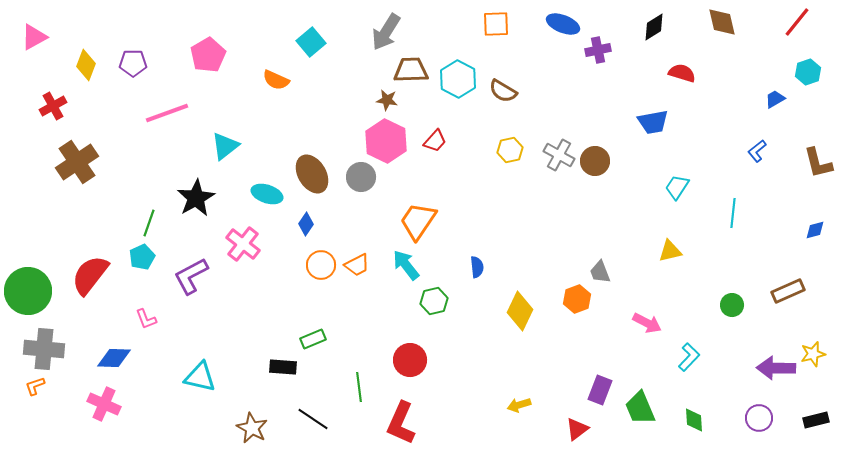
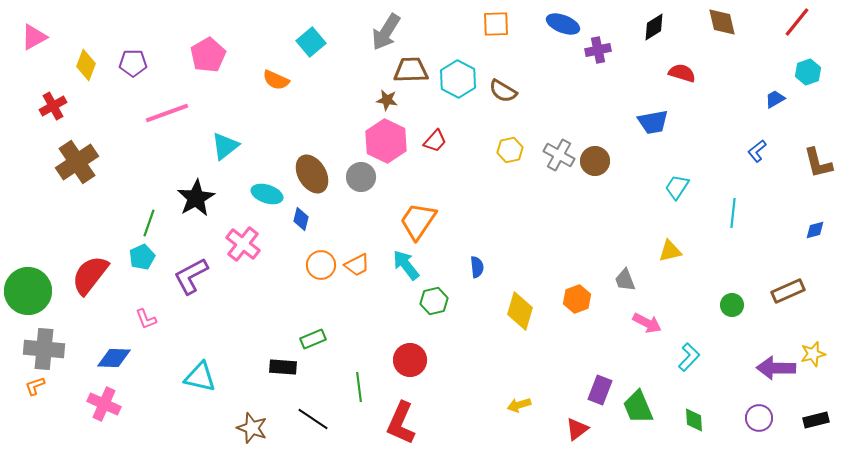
blue diamond at (306, 224): moved 5 px left, 5 px up; rotated 20 degrees counterclockwise
gray trapezoid at (600, 272): moved 25 px right, 8 px down
yellow diamond at (520, 311): rotated 9 degrees counterclockwise
green trapezoid at (640, 408): moved 2 px left, 1 px up
brown star at (252, 428): rotated 8 degrees counterclockwise
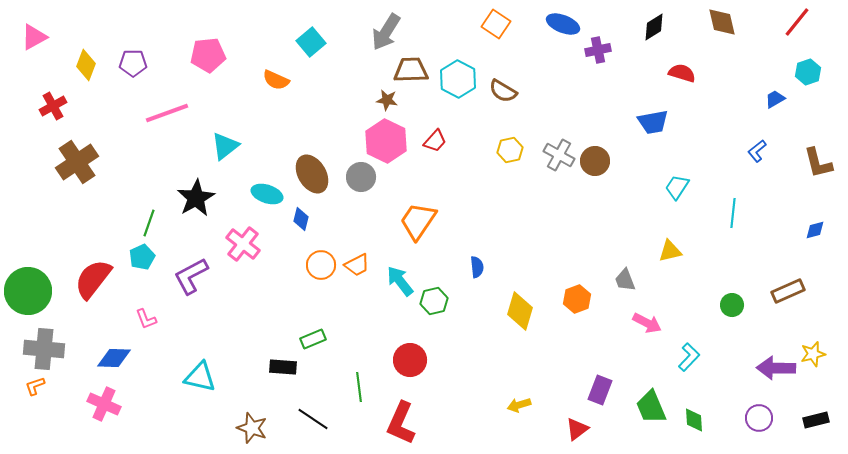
orange square at (496, 24): rotated 36 degrees clockwise
pink pentagon at (208, 55): rotated 24 degrees clockwise
cyan arrow at (406, 265): moved 6 px left, 16 px down
red semicircle at (90, 275): moved 3 px right, 4 px down
green trapezoid at (638, 407): moved 13 px right
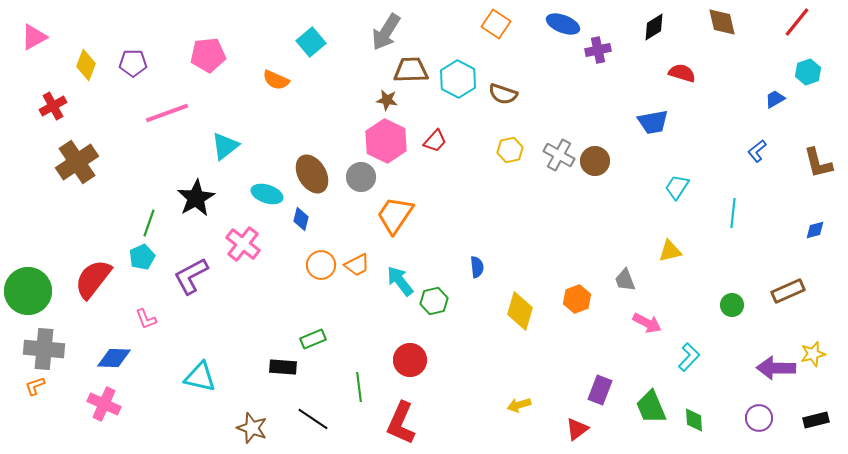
brown semicircle at (503, 91): moved 3 px down; rotated 12 degrees counterclockwise
orange trapezoid at (418, 221): moved 23 px left, 6 px up
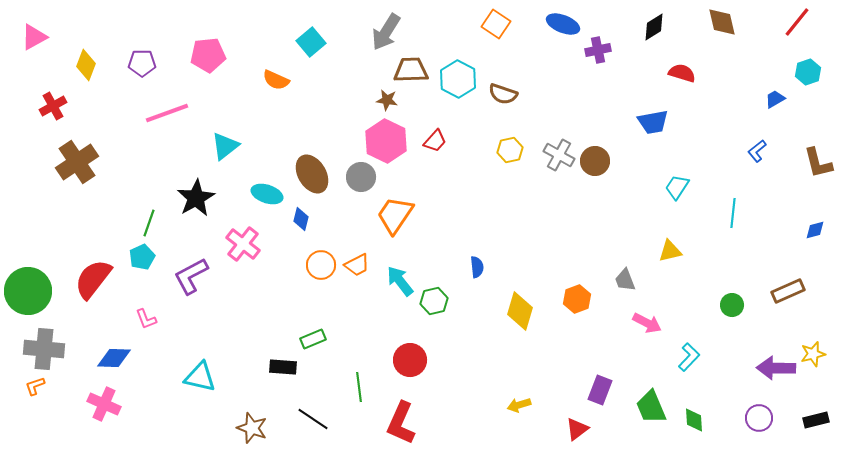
purple pentagon at (133, 63): moved 9 px right
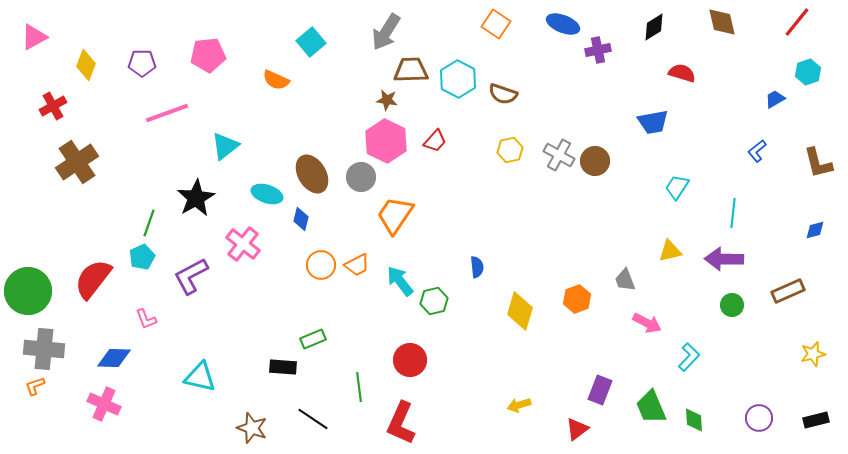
purple arrow at (776, 368): moved 52 px left, 109 px up
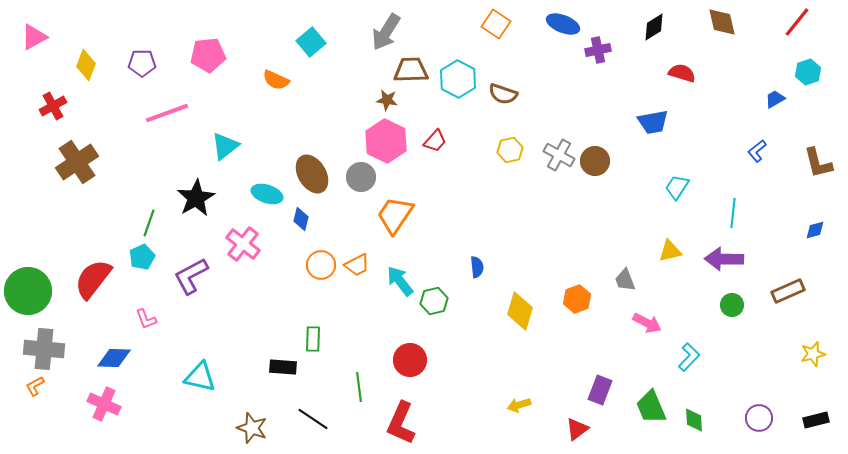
green rectangle at (313, 339): rotated 65 degrees counterclockwise
orange L-shape at (35, 386): rotated 10 degrees counterclockwise
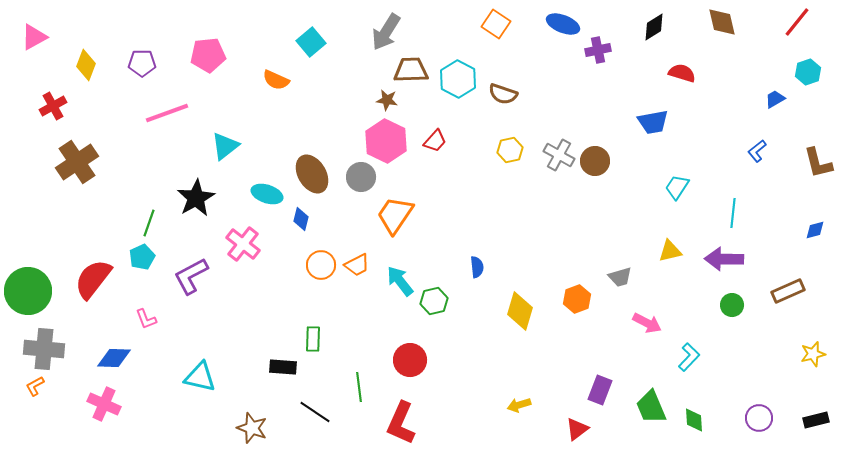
gray trapezoid at (625, 280): moved 5 px left, 3 px up; rotated 85 degrees counterclockwise
black line at (313, 419): moved 2 px right, 7 px up
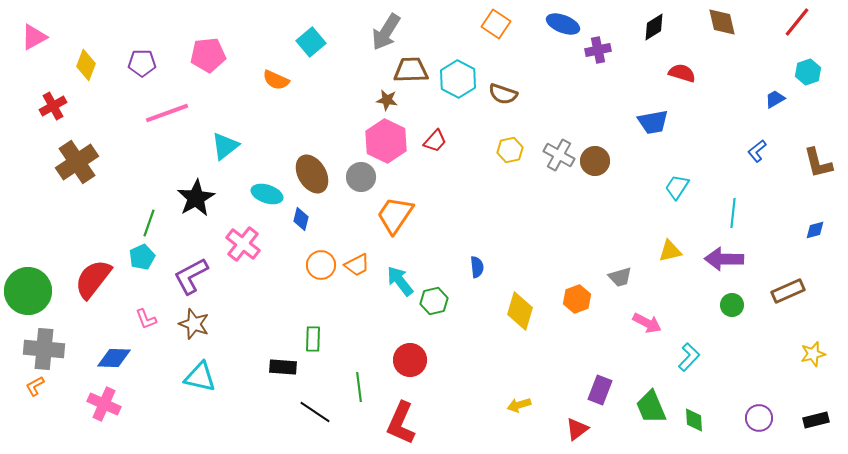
brown star at (252, 428): moved 58 px left, 104 px up
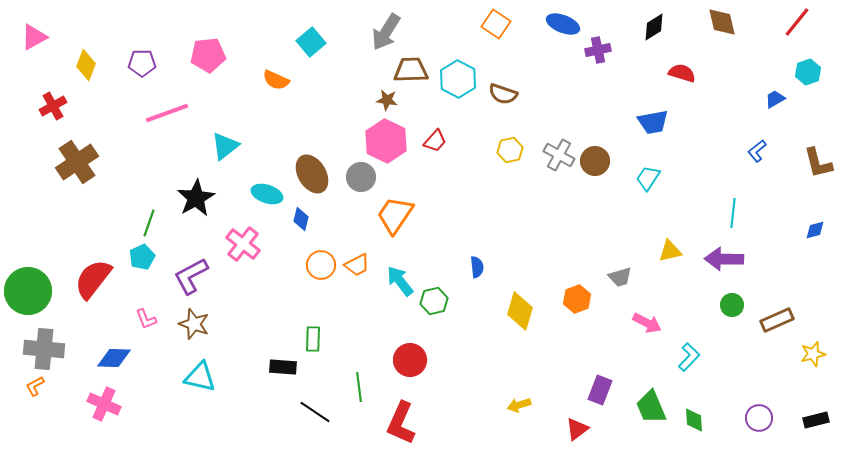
cyan trapezoid at (677, 187): moved 29 px left, 9 px up
brown rectangle at (788, 291): moved 11 px left, 29 px down
